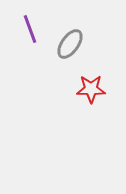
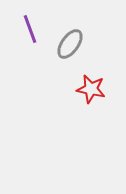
red star: rotated 12 degrees clockwise
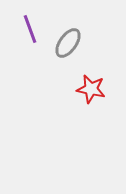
gray ellipse: moved 2 px left, 1 px up
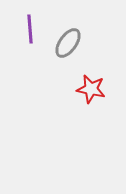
purple line: rotated 16 degrees clockwise
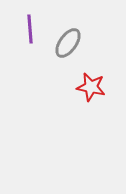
red star: moved 2 px up
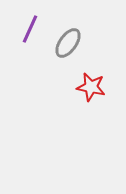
purple line: rotated 28 degrees clockwise
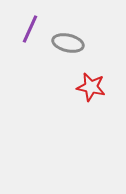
gray ellipse: rotated 68 degrees clockwise
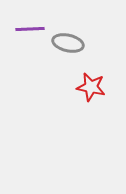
purple line: rotated 64 degrees clockwise
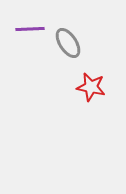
gray ellipse: rotated 44 degrees clockwise
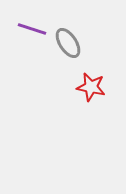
purple line: moved 2 px right; rotated 20 degrees clockwise
